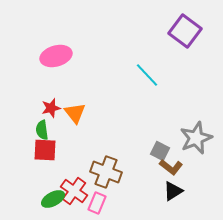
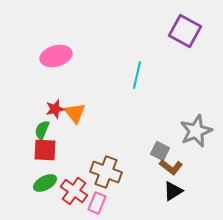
purple square: rotated 8 degrees counterclockwise
cyan line: moved 10 px left; rotated 56 degrees clockwise
red star: moved 4 px right, 1 px down
green semicircle: rotated 30 degrees clockwise
gray star: moved 7 px up
green ellipse: moved 8 px left, 16 px up
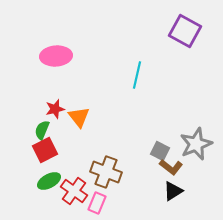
pink ellipse: rotated 12 degrees clockwise
orange triangle: moved 4 px right, 4 px down
gray star: moved 13 px down
red square: rotated 30 degrees counterclockwise
green ellipse: moved 4 px right, 2 px up
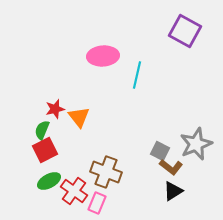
pink ellipse: moved 47 px right
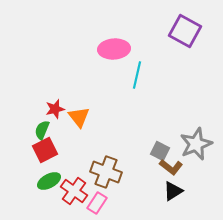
pink ellipse: moved 11 px right, 7 px up
pink rectangle: rotated 10 degrees clockwise
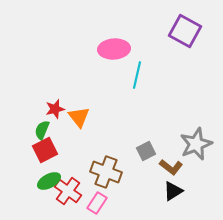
gray square: moved 14 px left; rotated 36 degrees clockwise
red cross: moved 6 px left
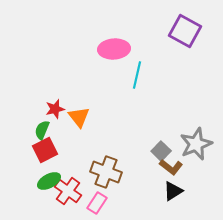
gray square: moved 15 px right; rotated 18 degrees counterclockwise
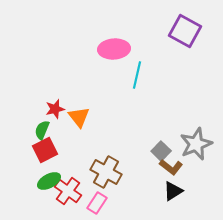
brown cross: rotated 8 degrees clockwise
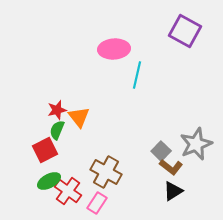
red star: moved 2 px right, 1 px down
green semicircle: moved 15 px right
